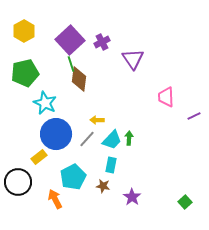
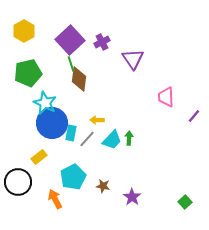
green pentagon: moved 3 px right
purple line: rotated 24 degrees counterclockwise
blue circle: moved 4 px left, 11 px up
cyan rectangle: moved 40 px left, 32 px up
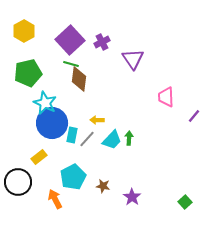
green line: rotated 56 degrees counterclockwise
cyan rectangle: moved 1 px right, 2 px down
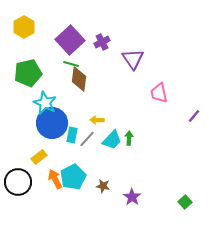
yellow hexagon: moved 4 px up
pink trapezoid: moved 7 px left, 4 px up; rotated 10 degrees counterclockwise
orange arrow: moved 20 px up
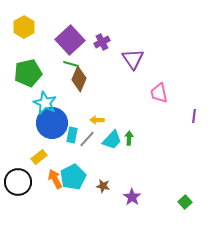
brown diamond: rotated 15 degrees clockwise
purple line: rotated 32 degrees counterclockwise
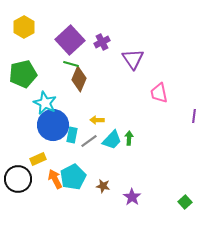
green pentagon: moved 5 px left, 1 px down
blue circle: moved 1 px right, 2 px down
gray line: moved 2 px right, 2 px down; rotated 12 degrees clockwise
yellow rectangle: moved 1 px left, 2 px down; rotated 14 degrees clockwise
black circle: moved 3 px up
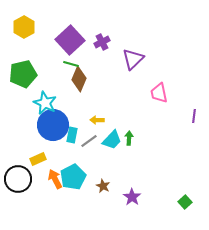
purple triangle: rotated 20 degrees clockwise
brown star: rotated 16 degrees clockwise
